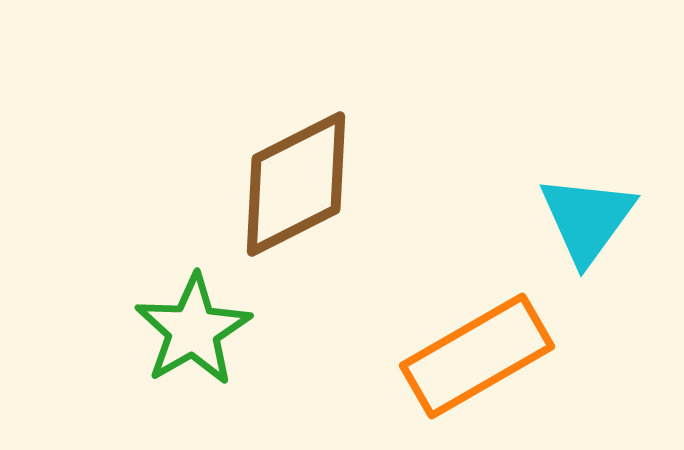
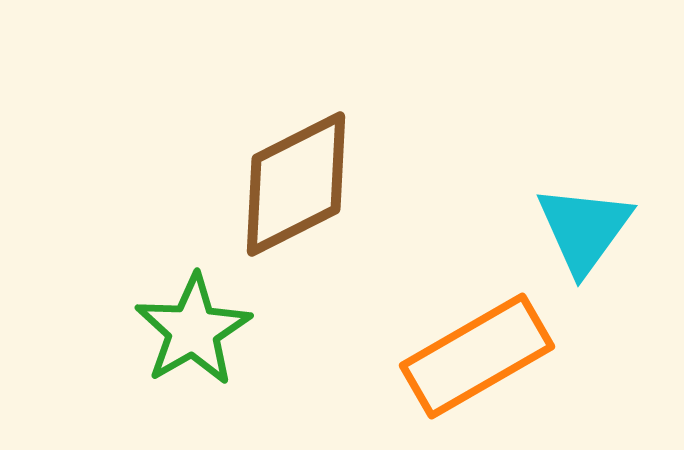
cyan triangle: moved 3 px left, 10 px down
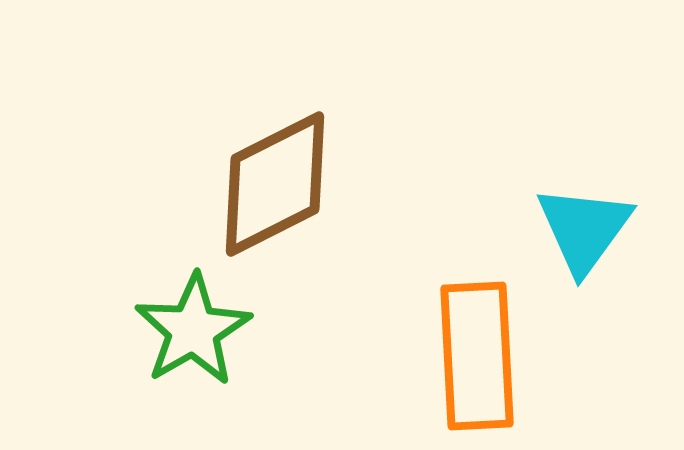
brown diamond: moved 21 px left
orange rectangle: rotated 63 degrees counterclockwise
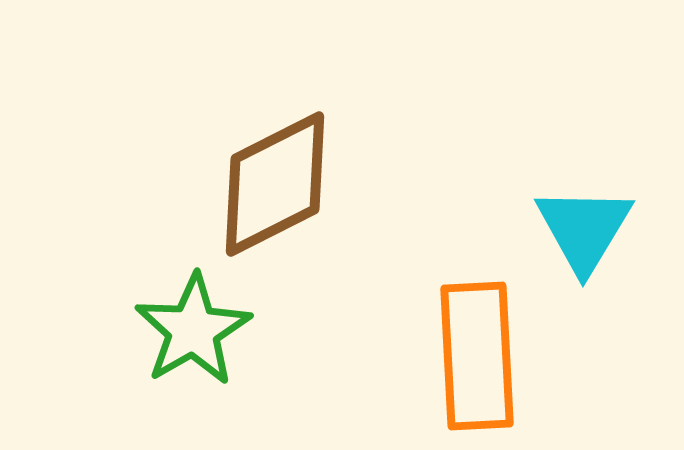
cyan triangle: rotated 5 degrees counterclockwise
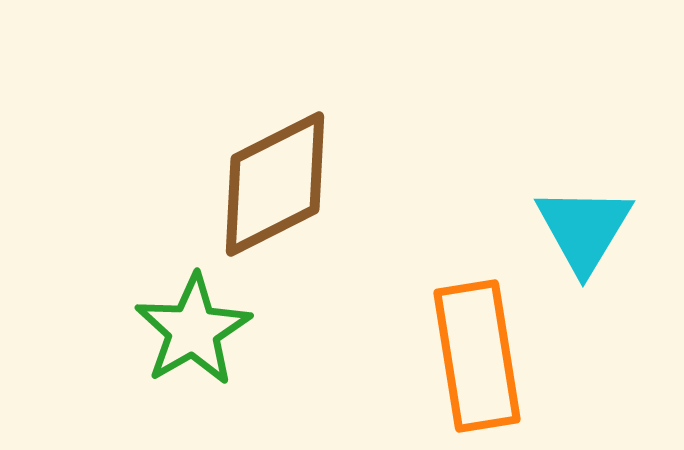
orange rectangle: rotated 6 degrees counterclockwise
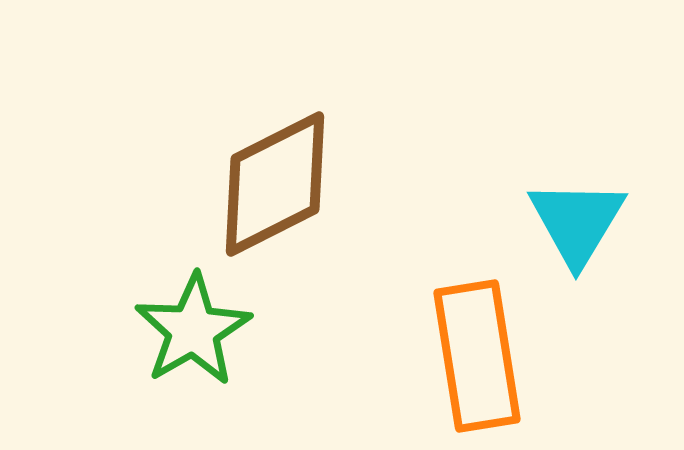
cyan triangle: moved 7 px left, 7 px up
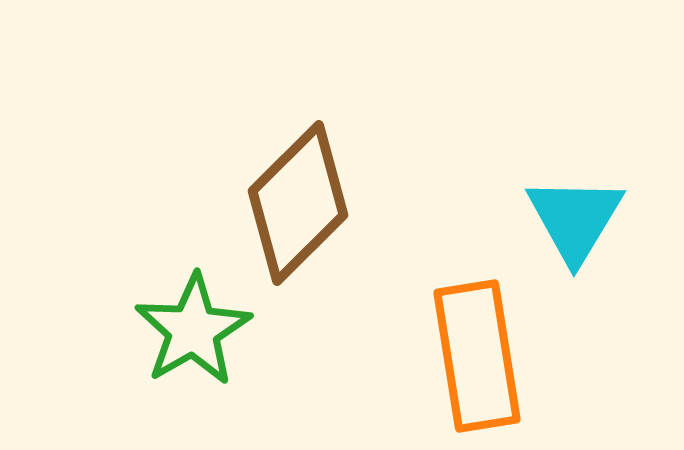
brown diamond: moved 23 px right, 19 px down; rotated 18 degrees counterclockwise
cyan triangle: moved 2 px left, 3 px up
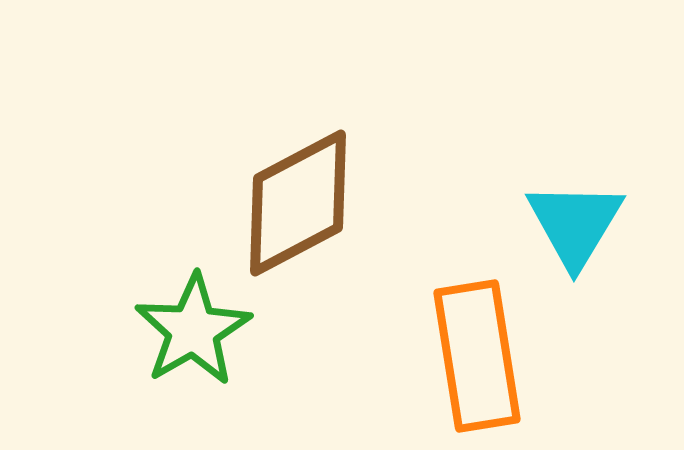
brown diamond: rotated 17 degrees clockwise
cyan triangle: moved 5 px down
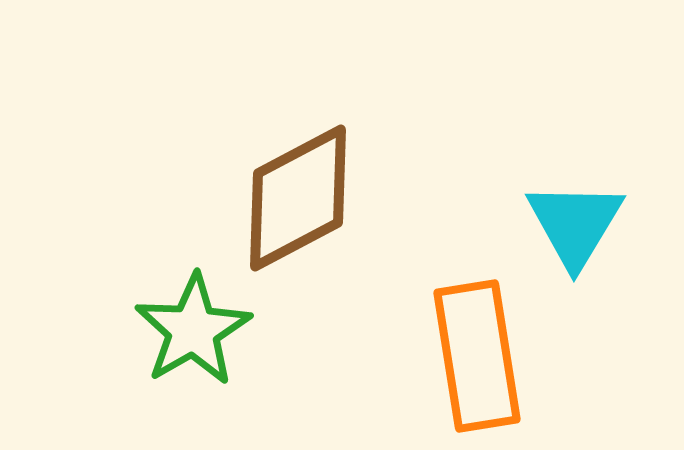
brown diamond: moved 5 px up
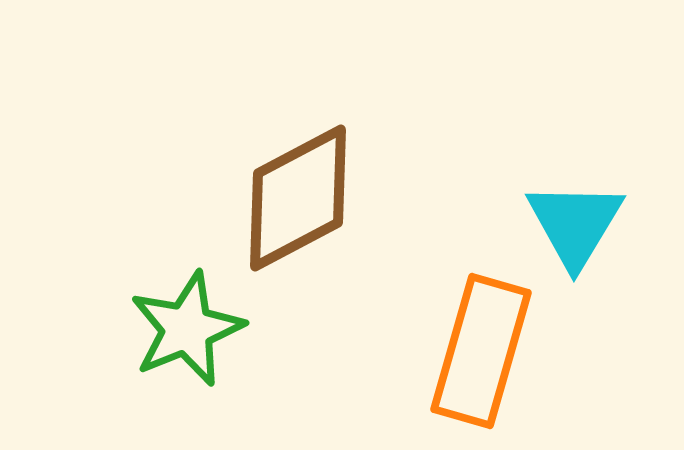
green star: moved 6 px left, 1 px up; rotated 8 degrees clockwise
orange rectangle: moved 4 px right, 5 px up; rotated 25 degrees clockwise
